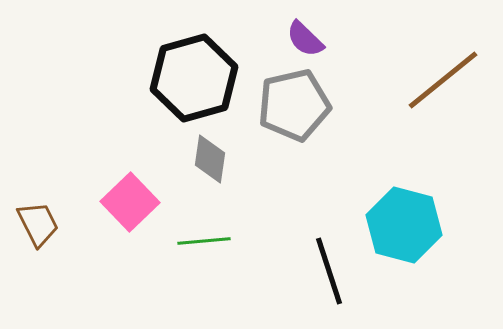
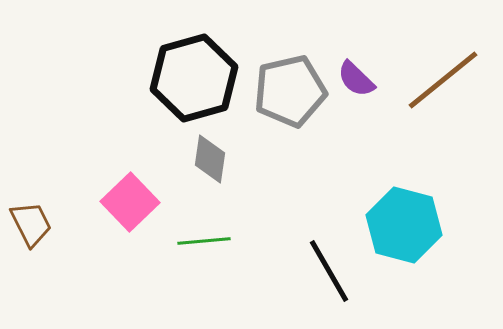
purple semicircle: moved 51 px right, 40 px down
gray pentagon: moved 4 px left, 14 px up
brown trapezoid: moved 7 px left
black line: rotated 12 degrees counterclockwise
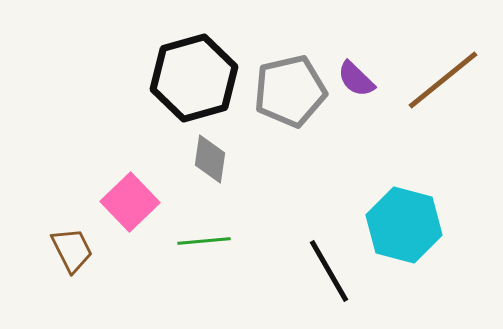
brown trapezoid: moved 41 px right, 26 px down
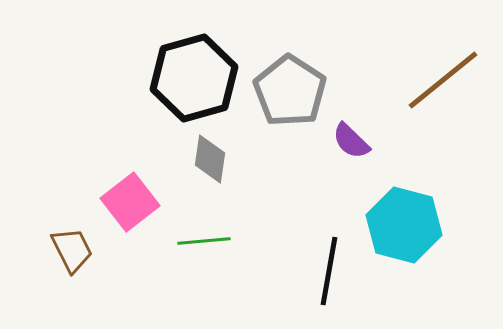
purple semicircle: moved 5 px left, 62 px down
gray pentagon: rotated 26 degrees counterclockwise
pink square: rotated 6 degrees clockwise
black line: rotated 40 degrees clockwise
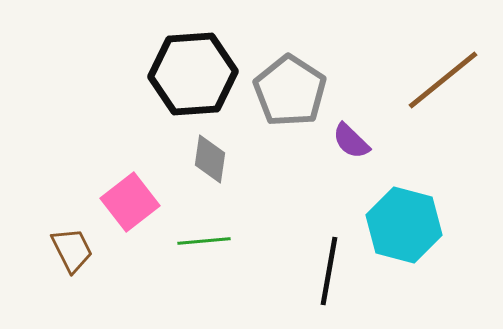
black hexagon: moved 1 px left, 4 px up; rotated 12 degrees clockwise
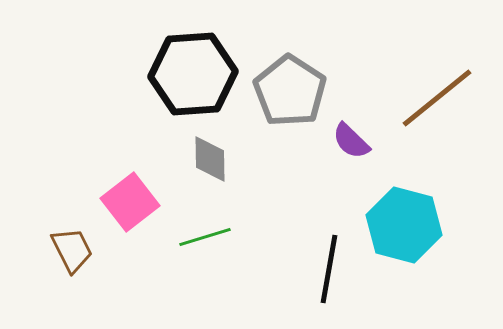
brown line: moved 6 px left, 18 px down
gray diamond: rotated 9 degrees counterclockwise
green line: moved 1 px right, 4 px up; rotated 12 degrees counterclockwise
black line: moved 2 px up
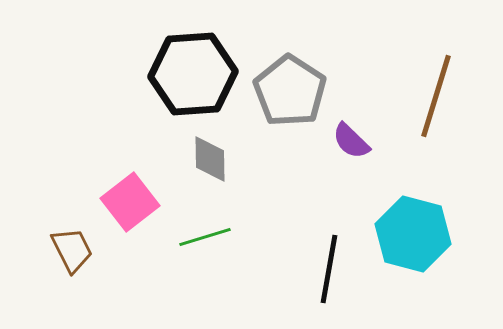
brown line: moved 1 px left, 2 px up; rotated 34 degrees counterclockwise
cyan hexagon: moved 9 px right, 9 px down
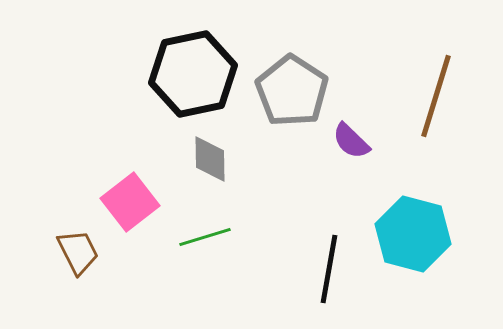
black hexagon: rotated 8 degrees counterclockwise
gray pentagon: moved 2 px right
brown trapezoid: moved 6 px right, 2 px down
